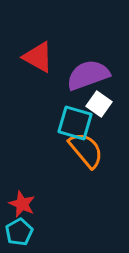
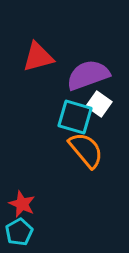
red triangle: rotated 44 degrees counterclockwise
cyan square: moved 6 px up
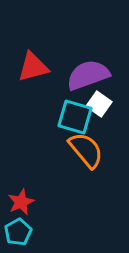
red triangle: moved 5 px left, 10 px down
red star: moved 1 px left, 2 px up; rotated 24 degrees clockwise
cyan pentagon: moved 1 px left
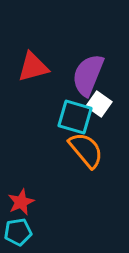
purple semicircle: rotated 48 degrees counterclockwise
cyan pentagon: rotated 20 degrees clockwise
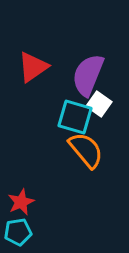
red triangle: rotated 20 degrees counterclockwise
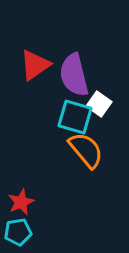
red triangle: moved 2 px right, 2 px up
purple semicircle: moved 14 px left; rotated 36 degrees counterclockwise
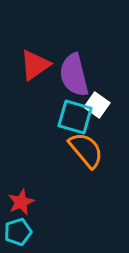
white square: moved 2 px left, 1 px down
cyan pentagon: rotated 8 degrees counterclockwise
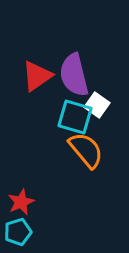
red triangle: moved 2 px right, 11 px down
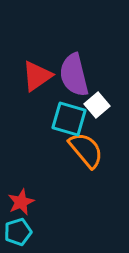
white square: rotated 15 degrees clockwise
cyan square: moved 6 px left, 2 px down
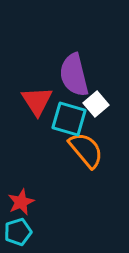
red triangle: moved 25 px down; rotated 28 degrees counterclockwise
white square: moved 1 px left, 1 px up
